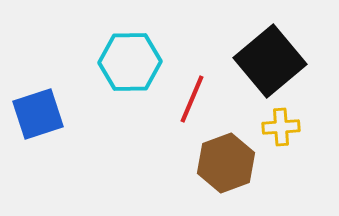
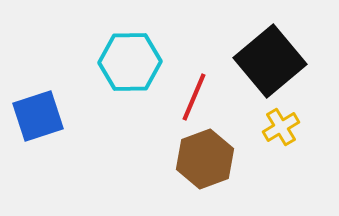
red line: moved 2 px right, 2 px up
blue square: moved 2 px down
yellow cross: rotated 27 degrees counterclockwise
brown hexagon: moved 21 px left, 4 px up
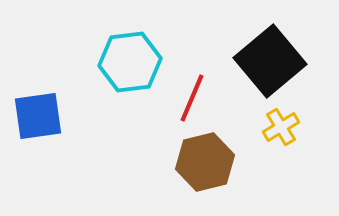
cyan hexagon: rotated 6 degrees counterclockwise
red line: moved 2 px left, 1 px down
blue square: rotated 10 degrees clockwise
brown hexagon: moved 3 px down; rotated 6 degrees clockwise
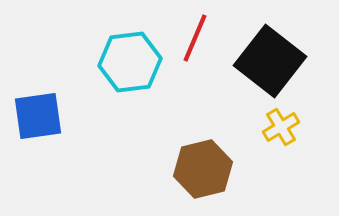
black square: rotated 12 degrees counterclockwise
red line: moved 3 px right, 60 px up
brown hexagon: moved 2 px left, 7 px down
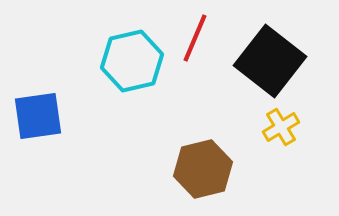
cyan hexagon: moved 2 px right, 1 px up; rotated 6 degrees counterclockwise
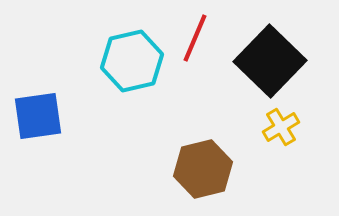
black square: rotated 6 degrees clockwise
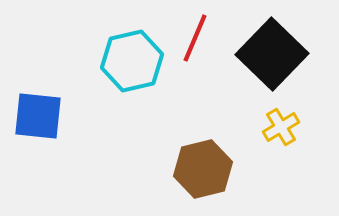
black square: moved 2 px right, 7 px up
blue square: rotated 14 degrees clockwise
